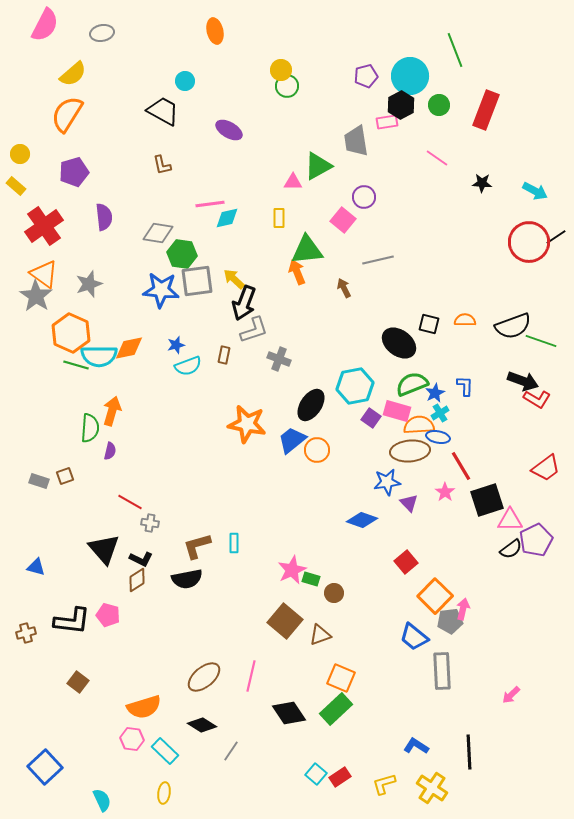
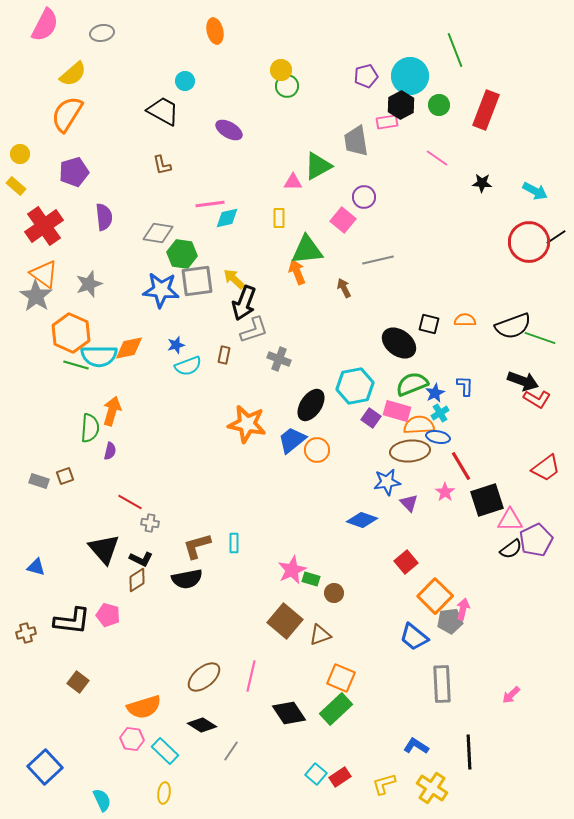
green line at (541, 341): moved 1 px left, 3 px up
gray rectangle at (442, 671): moved 13 px down
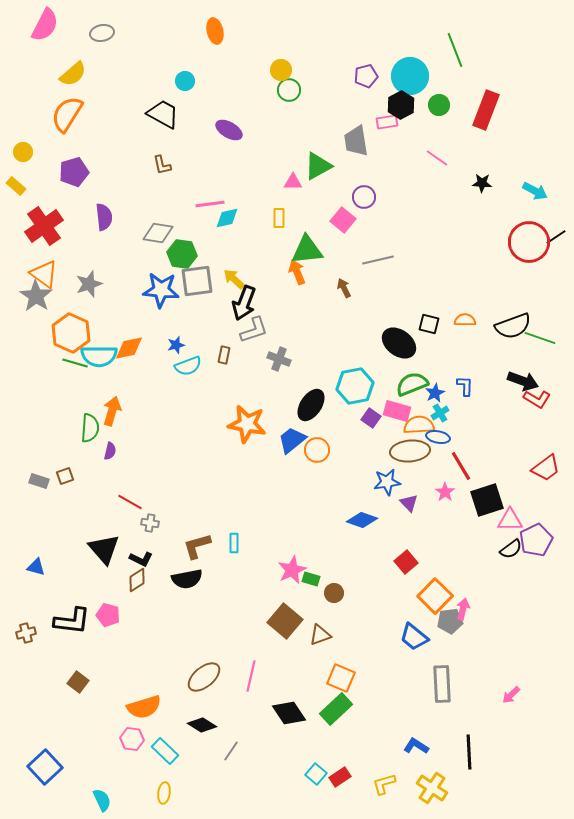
green circle at (287, 86): moved 2 px right, 4 px down
black trapezoid at (163, 111): moved 3 px down
yellow circle at (20, 154): moved 3 px right, 2 px up
green line at (76, 365): moved 1 px left, 2 px up
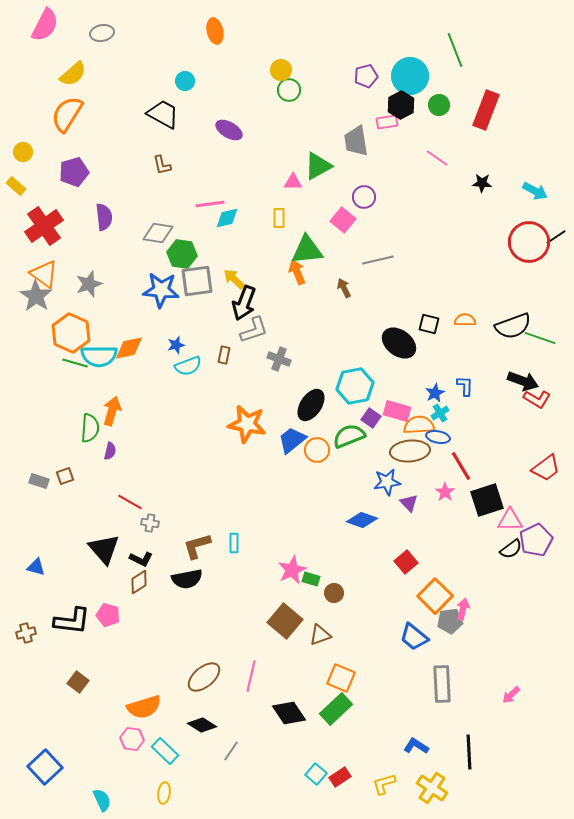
green semicircle at (412, 384): moved 63 px left, 52 px down
brown diamond at (137, 580): moved 2 px right, 2 px down
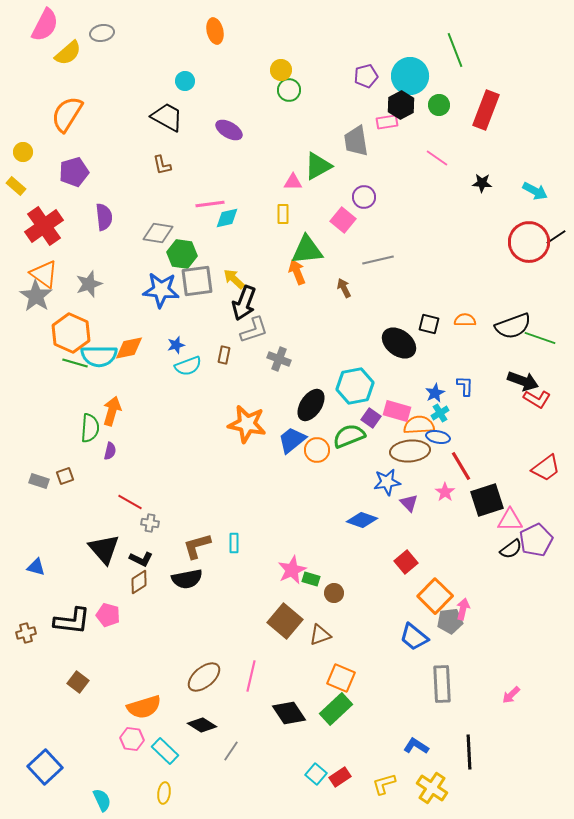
yellow semicircle at (73, 74): moved 5 px left, 21 px up
black trapezoid at (163, 114): moved 4 px right, 3 px down
yellow rectangle at (279, 218): moved 4 px right, 4 px up
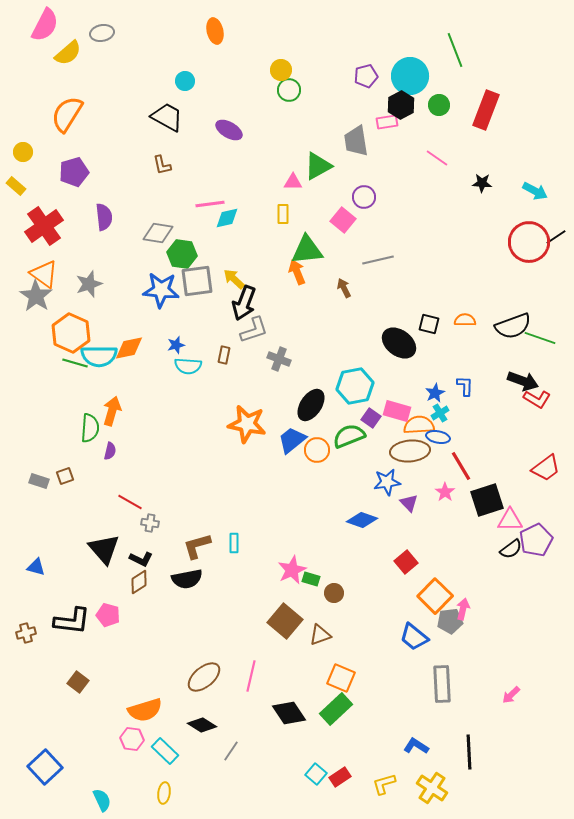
cyan semicircle at (188, 366): rotated 24 degrees clockwise
orange semicircle at (144, 707): moved 1 px right, 3 px down
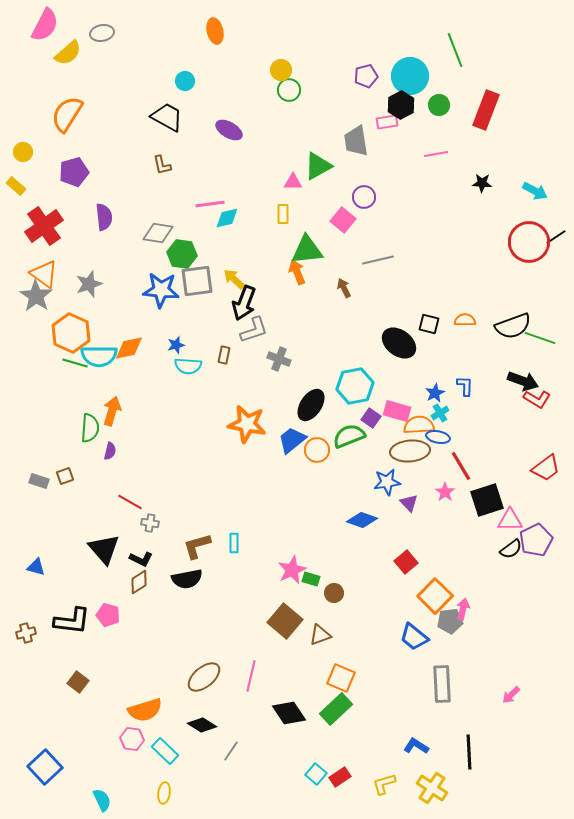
pink line at (437, 158): moved 1 px left, 4 px up; rotated 45 degrees counterclockwise
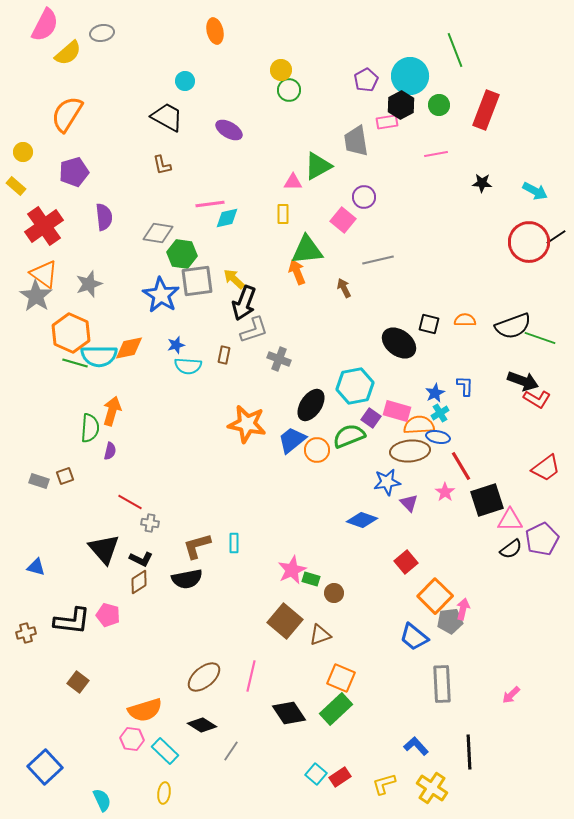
purple pentagon at (366, 76): moved 4 px down; rotated 15 degrees counterclockwise
blue star at (161, 290): moved 5 px down; rotated 27 degrees clockwise
purple pentagon at (536, 540): moved 6 px right, 1 px up
blue L-shape at (416, 746): rotated 15 degrees clockwise
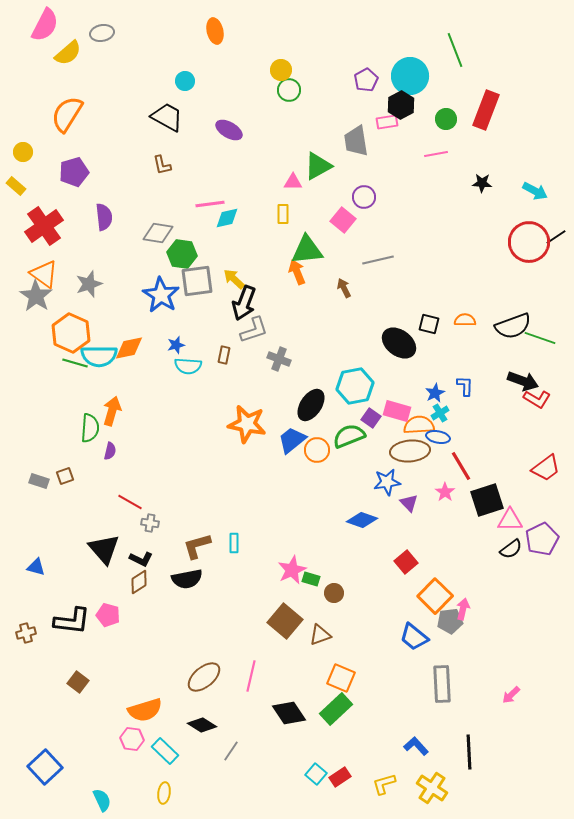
green circle at (439, 105): moved 7 px right, 14 px down
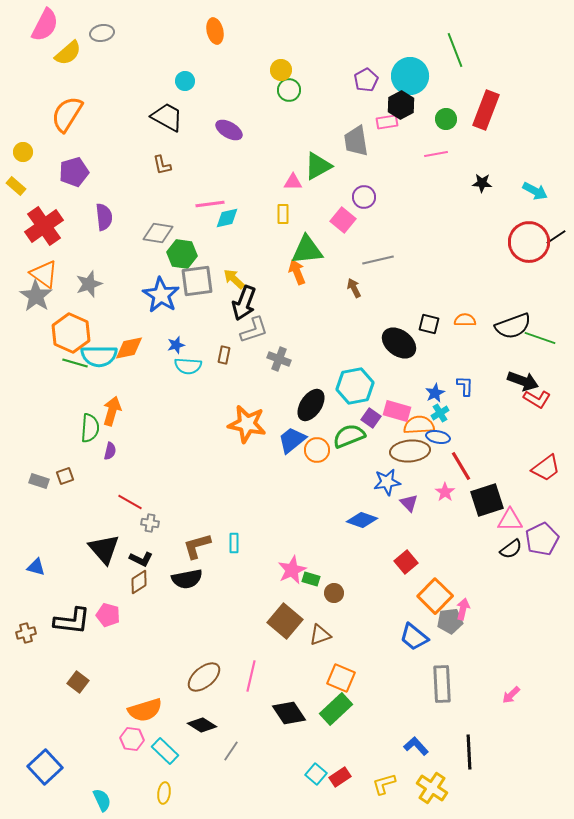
brown arrow at (344, 288): moved 10 px right
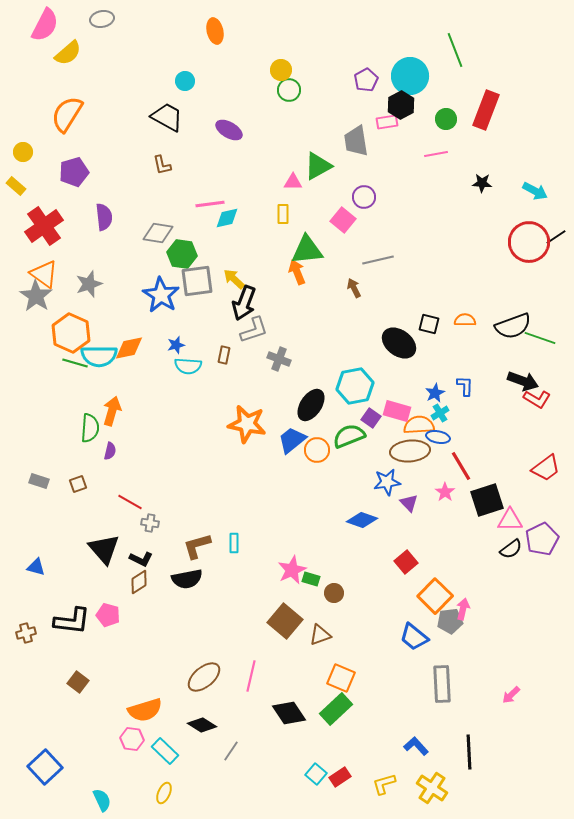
gray ellipse at (102, 33): moved 14 px up
brown square at (65, 476): moved 13 px right, 8 px down
yellow ellipse at (164, 793): rotated 15 degrees clockwise
